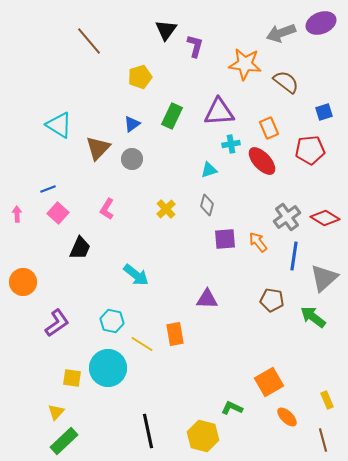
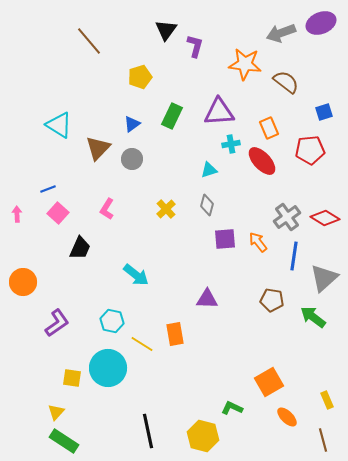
green rectangle at (64, 441): rotated 76 degrees clockwise
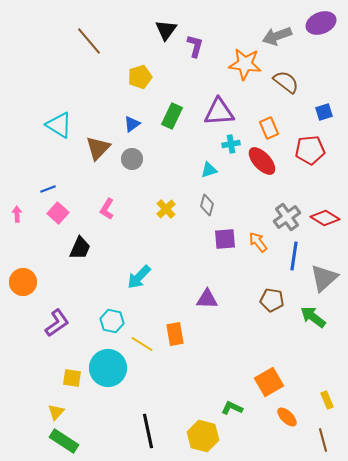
gray arrow at (281, 33): moved 4 px left, 3 px down
cyan arrow at (136, 275): moved 3 px right, 2 px down; rotated 96 degrees clockwise
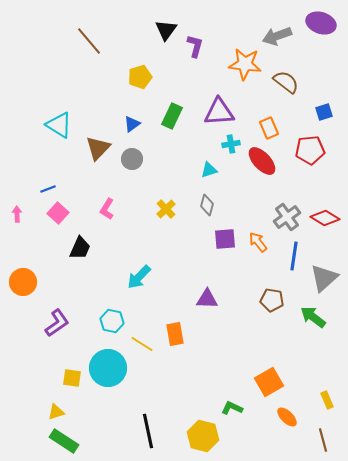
purple ellipse at (321, 23): rotated 40 degrees clockwise
yellow triangle at (56, 412): rotated 30 degrees clockwise
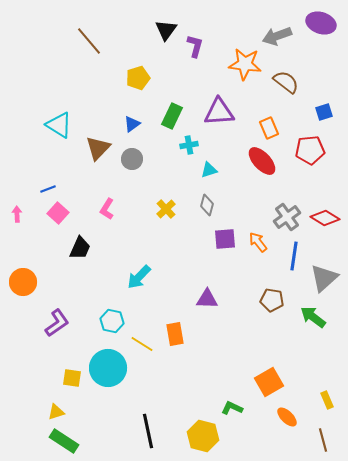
yellow pentagon at (140, 77): moved 2 px left, 1 px down
cyan cross at (231, 144): moved 42 px left, 1 px down
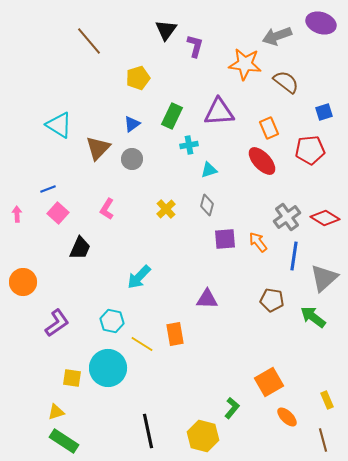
green L-shape at (232, 408): rotated 105 degrees clockwise
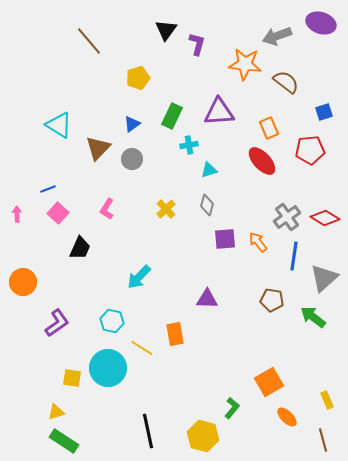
purple L-shape at (195, 46): moved 2 px right, 2 px up
yellow line at (142, 344): moved 4 px down
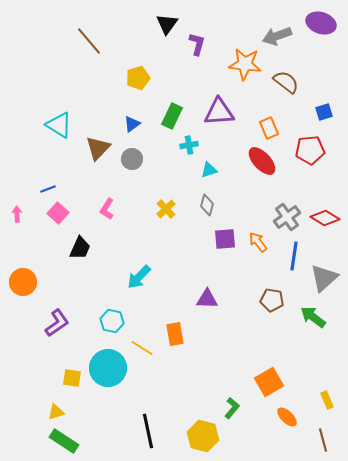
black triangle at (166, 30): moved 1 px right, 6 px up
